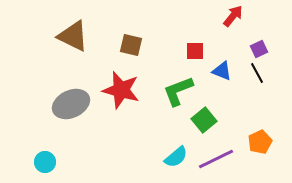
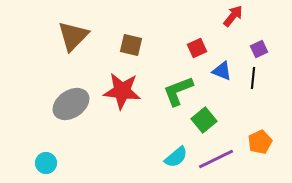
brown triangle: rotated 48 degrees clockwise
red square: moved 2 px right, 3 px up; rotated 24 degrees counterclockwise
black line: moved 4 px left, 5 px down; rotated 35 degrees clockwise
red star: moved 1 px right, 1 px down; rotated 9 degrees counterclockwise
gray ellipse: rotated 9 degrees counterclockwise
cyan circle: moved 1 px right, 1 px down
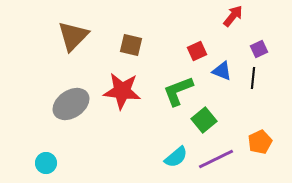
red square: moved 3 px down
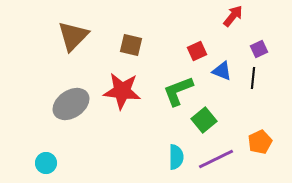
cyan semicircle: rotated 50 degrees counterclockwise
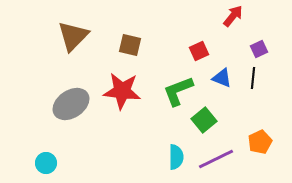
brown square: moved 1 px left
red square: moved 2 px right
blue triangle: moved 7 px down
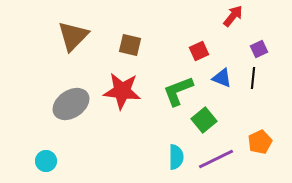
cyan circle: moved 2 px up
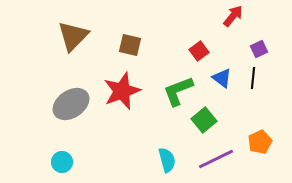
red square: rotated 12 degrees counterclockwise
blue triangle: rotated 15 degrees clockwise
red star: rotated 27 degrees counterclockwise
cyan semicircle: moved 9 px left, 3 px down; rotated 15 degrees counterclockwise
cyan circle: moved 16 px right, 1 px down
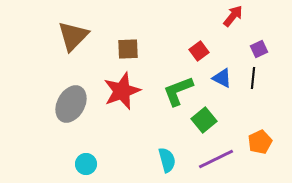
brown square: moved 2 px left, 4 px down; rotated 15 degrees counterclockwise
blue triangle: rotated 10 degrees counterclockwise
gray ellipse: rotated 27 degrees counterclockwise
cyan circle: moved 24 px right, 2 px down
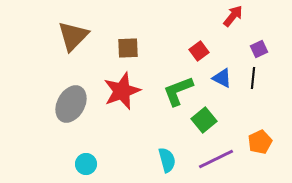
brown square: moved 1 px up
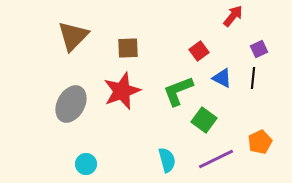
green square: rotated 15 degrees counterclockwise
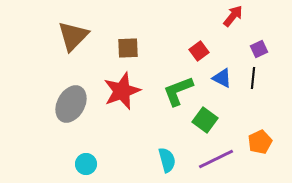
green square: moved 1 px right
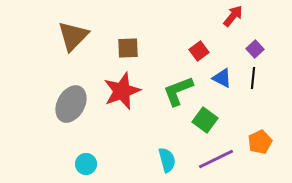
purple square: moved 4 px left; rotated 18 degrees counterclockwise
